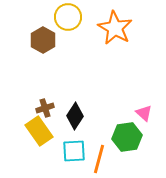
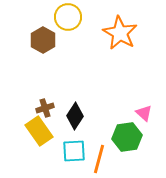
orange star: moved 5 px right, 5 px down
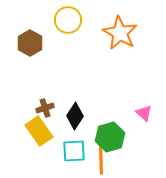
yellow circle: moved 3 px down
brown hexagon: moved 13 px left, 3 px down
green hexagon: moved 17 px left; rotated 8 degrees counterclockwise
orange line: moved 2 px right, 1 px down; rotated 16 degrees counterclockwise
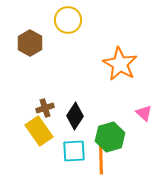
orange star: moved 31 px down
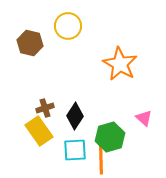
yellow circle: moved 6 px down
brown hexagon: rotated 15 degrees counterclockwise
pink triangle: moved 5 px down
cyan square: moved 1 px right, 1 px up
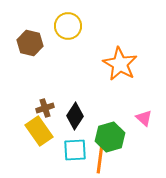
orange line: moved 1 px left, 1 px up; rotated 8 degrees clockwise
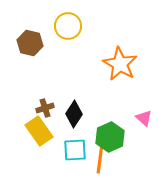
black diamond: moved 1 px left, 2 px up
green hexagon: rotated 8 degrees counterclockwise
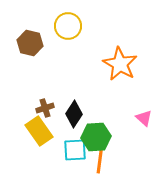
green hexagon: moved 14 px left; rotated 20 degrees clockwise
